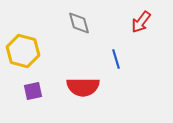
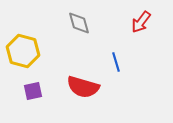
blue line: moved 3 px down
red semicircle: rotated 16 degrees clockwise
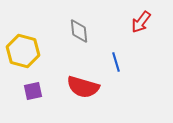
gray diamond: moved 8 px down; rotated 10 degrees clockwise
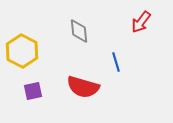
yellow hexagon: moved 1 px left; rotated 12 degrees clockwise
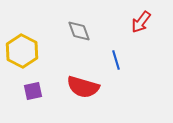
gray diamond: rotated 15 degrees counterclockwise
blue line: moved 2 px up
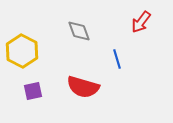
blue line: moved 1 px right, 1 px up
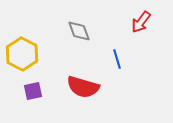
yellow hexagon: moved 3 px down
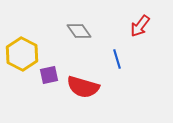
red arrow: moved 1 px left, 4 px down
gray diamond: rotated 15 degrees counterclockwise
purple square: moved 16 px right, 16 px up
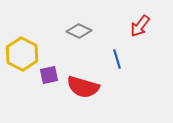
gray diamond: rotated 30 degrees counterclockwise
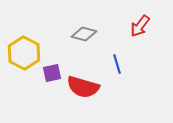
gray diamond: moved 5 px right, 3 px down; rotated 10 degrees counterclockwise
yellow hexagon: moved 2 px right, 1 px up
blue line: moved 5 px down
purple square: moved 3 px right, 2 px up
